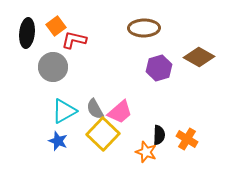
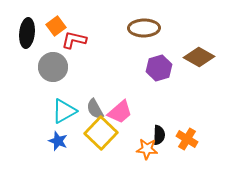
yellow square: moved 2 px left, 1 px up
orange star: moved 1 px right, 3 px up; rotated 15 degrees counterclockwise
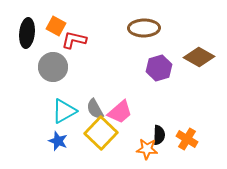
orange square: rotated 24 degrees counterclockwise
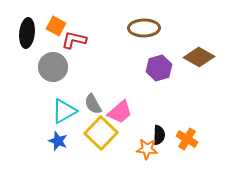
gray semicircle: moved 2 px left, 5 px up
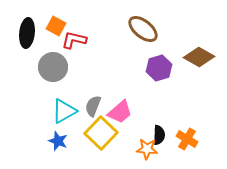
brown ellipse: moved 1 px left, 1 px down; rotated 40 degrees clockwise
gray semicircle: moved 2 px down; rotated 50 degrees clockwise
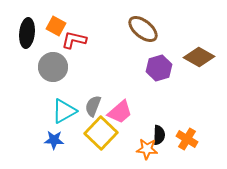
blue star: moved 4 px left, 1 px up; rotated 18 degrees counterclockwise
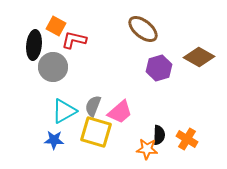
black ellipse: moved 7 px right, 12 px down
yellow square: moved 5 px left, 1 px up; rotated 28 degrees counterclockwise
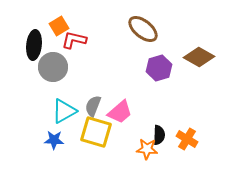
orange square: moved 3 px right; rotated 30 degrees clockwise
